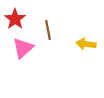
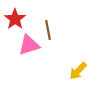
yellow arrow: moved 8 px left, 27 px down; rotated 54 degrees counterclockwise
pink triangle: moved 6 px right, 3 px up; rotated 25 degrees clockwise
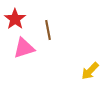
pink triangle: moved 5 px left, 3 px down
yellow arrow: moved 12 px right
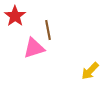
red star: moved 3 px up
pink triangle: moved 10 px right
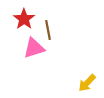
red star: moved 9 px right, 3 px down
yellow arrow: moved 3 px left, 12 px down
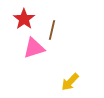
brown line: moved 4 px right; rotated 24 degrees clockwise
yellow arrow: moved 17 px left, 1 px up
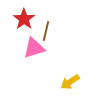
brown line: moved 6 px left, 1 px down
yellow arrow: rotated 12 degrees clockwise
